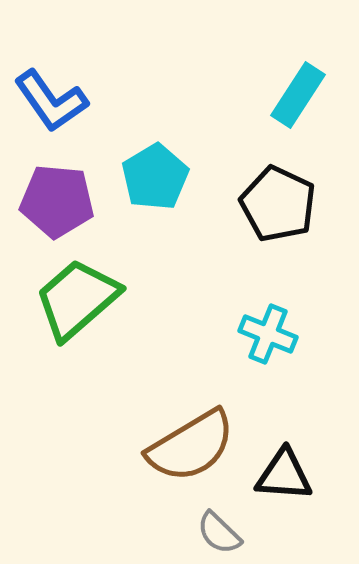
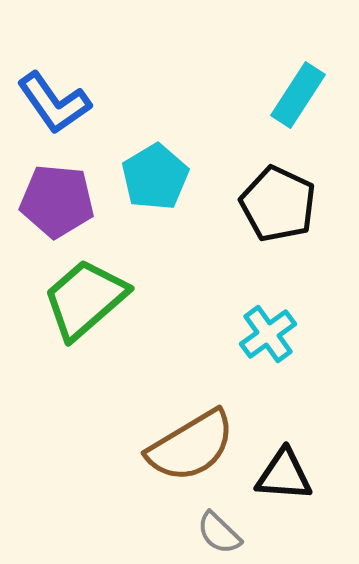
blue L-shape: moved 3 px right, 2 px down
green trapezoid: moved 8 px right
cyan cross: rotated 32 degrees clockwise
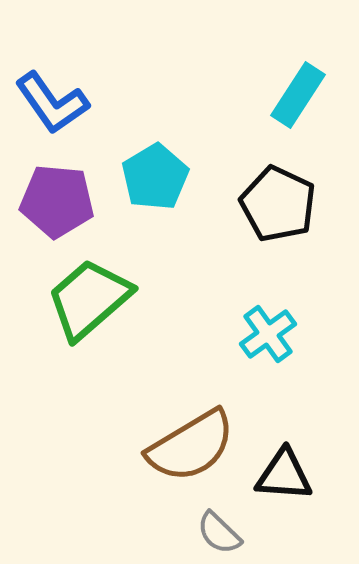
blue L-shape: moved 2 px left
green trapezoid: moved 4 px right
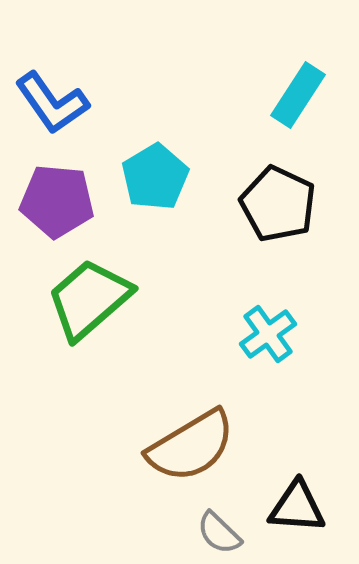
black triangle: moved 13 px right, 32 px down
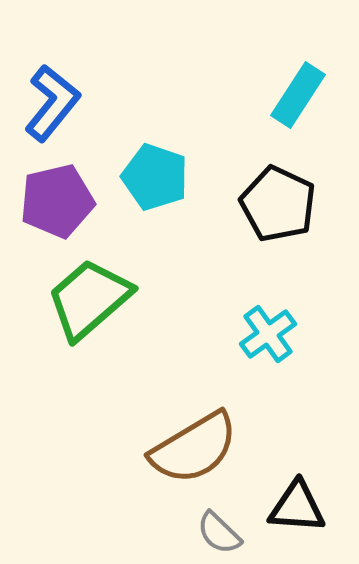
blue L-shape: rotated 106 degrees counterclockwise
cyan pentagon: rotated 22 degrees counterclockwise
purple pentagon: rotated 18 degrees counterclockwise
brown semicircle: moved 3 px right, 2 px down
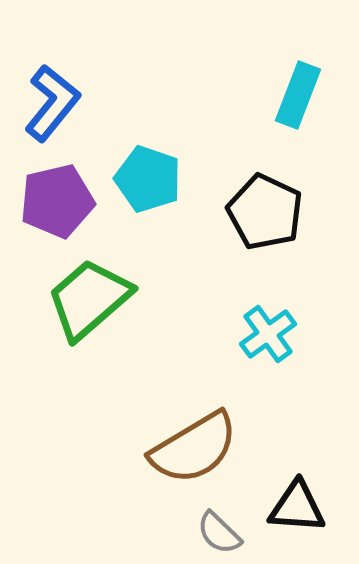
cyan rectangle: rotated 12 degrees counterclockwise
cyan pentagon: moved 7 px left, 2 px down
black pentagon: moved 13 px left, 8 px down
